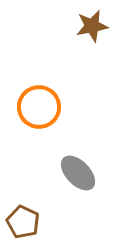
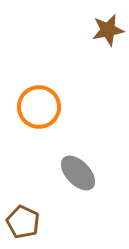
brown star: moved 16 px right, 4 px down
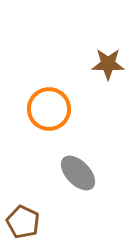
brown star: moved 34 px down; rotated 12 degrees clockwise
orange circle: moved 10 px right, 2 px down
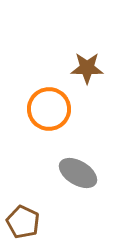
brown star: moved 21 px left, 4 px down
gray ellipse: rotated 15 degrees counterclockwise
